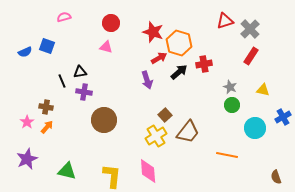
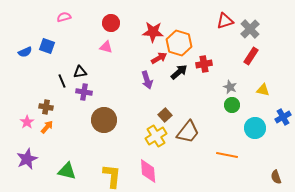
red star: rotated 15 degrees counterclockwise
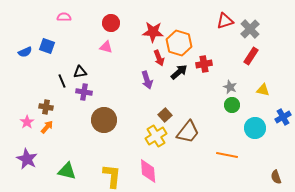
pink semicircle: rotated 16 degrees clockwise
red arrow: rotated 98 degrees clockwise
purple star: rotated 20 degrees counterclockwise
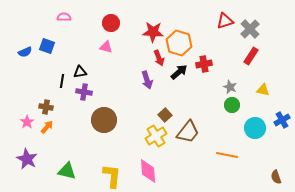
black line: rotated 32 degrees clockwise
blue cross: moved 1 px left, 3 px down
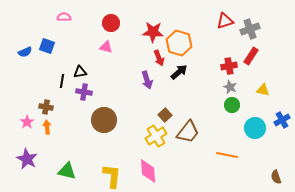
gray cross: rotated 24 degrees clockwise
red cross: moved 25 px right, 2 px down
orange arrow: rotated 48 degrees counterclockwise
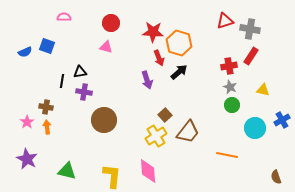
gray cross: rotated 30 degrees clockwise
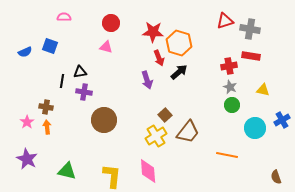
blue square: moved 3 px right
red rectangle: rotated 66 degrees clockwise
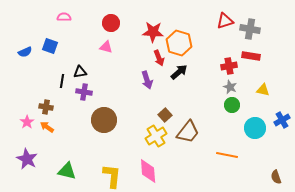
orange arrow: rotated 48 degrees counterclockwise
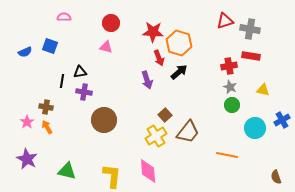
orange arrow: rotated 24 degrees clockwise
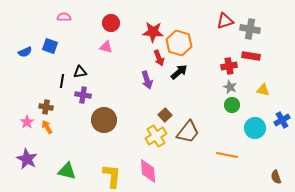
purple cross: moved 1 px left, 3 px down
